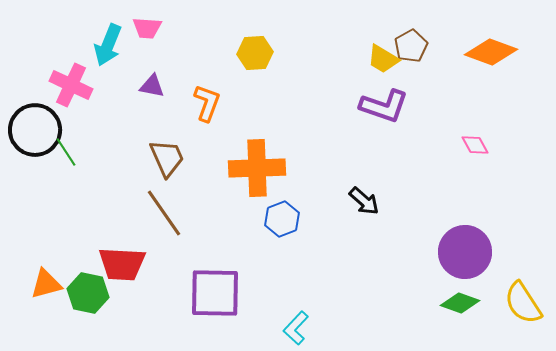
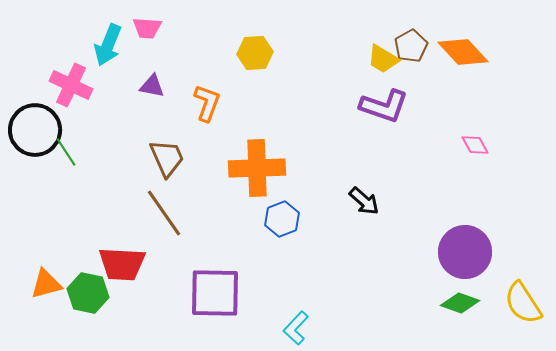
orange diamond: moved 28 px left; rotated 27 degrees clockwise
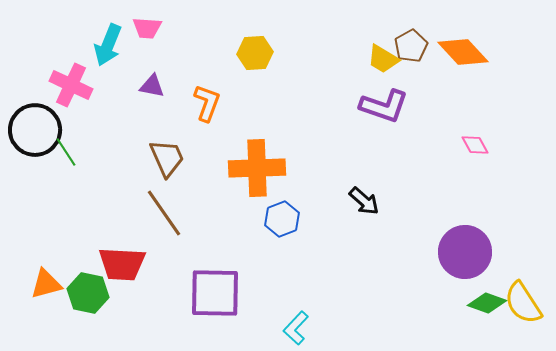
green diamond: moved 27 px right
